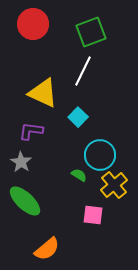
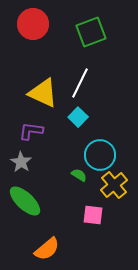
white line: moved 3 px left, 12 px down
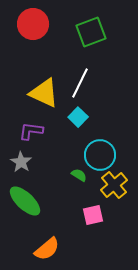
yellow triangle: moved 1 px right
pink square: rotated 20 degrees counterclockwise
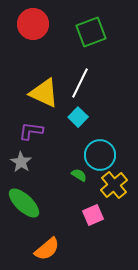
green ellipse: moved 1 px left, 2 px down
pink square: rotated 10 degrees counterclockwise
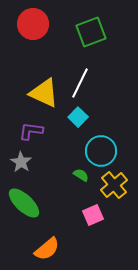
cyan circle: moved 1 px right, 4 px up
green semicircle: moved 2 px right
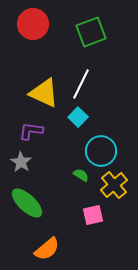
white line: moved 1 px right, 1 px down
green ellipse: moved 3 px right
pink square: rotated 10 degrees clockwise
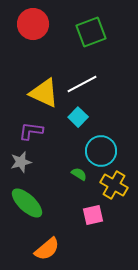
white line: moved 1 px right; rotated 36 degrees clockwise
gray star: rotated 25 degrees clockwise
green semicircle: moved 2 px left, 1 px up
yellow cross: rotated 20 degrees counterclockwise
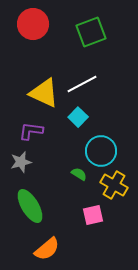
green ellipse: moved 3 px right, 3 px down; rotated 16 degrees clockwise
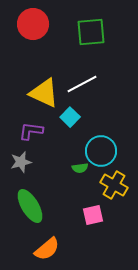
green square: rotated 16 degrees clockwise
cyan square: moved 8 px left
green semicircle: moved 1 px right, 6 px up; rotated 140 degrees clockwise
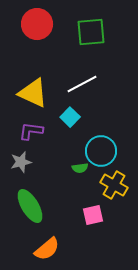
red circle: moved 4 px right
yellow triangle: moved 11 px left
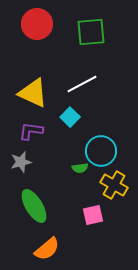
green ellipse: moved 4 px right
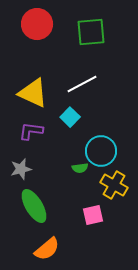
gray star: moved 7 px down
